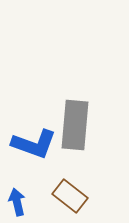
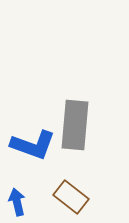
blue L-shape: moved 1 px left, 1 px down
brown rectangle: moved 1 px right, 1 px down
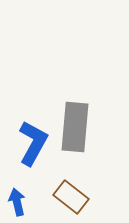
gray rectangle: moved 2 px down
blue L-shape: moved 2 px up; rotated 81 degrees counterclockwise
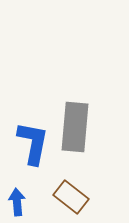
blue L-shape: rotated 18 degrees counterclockwise
blue arrow: rotated 8 degrees clockwise
